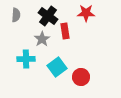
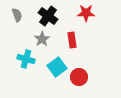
gray semicircle: moved 1 px right; rotated 24 degrees counterclockwise
red rectangle: moved 7 px right, 9 px down
cyan cross: rotated 18 degrees clockwise
red circle: moved 2 px left
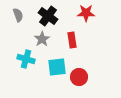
gray semicircle: moved 1 px right
cyan square: rotated 30 degrees clockwise
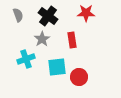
cyan cross: rotated 36 degrees counterclockwise
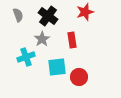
red star: moved 1 px left, 1 px up; rotated 18 degrees counterclockwise
cyan cross: moved 2 px up
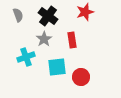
gray star: moved 2 px right
red circle: moved 2 px right
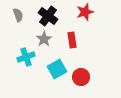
cyan square: moved 2 px down; rotated 24 degrees counterclockwise
